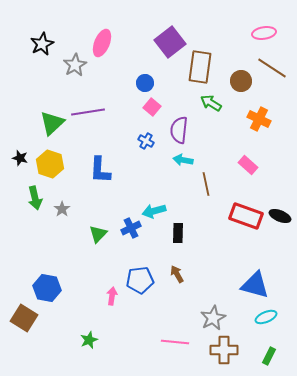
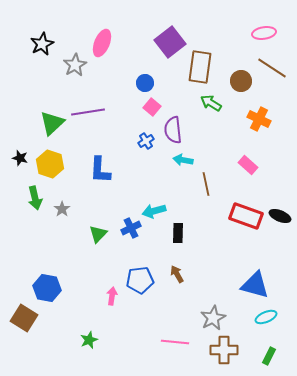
purple semicircle at (179, 130): moved 6 px left; rotated 12 degrees counterclockwise
blue cross at (146, 141): rotated 28 degrees clockwise
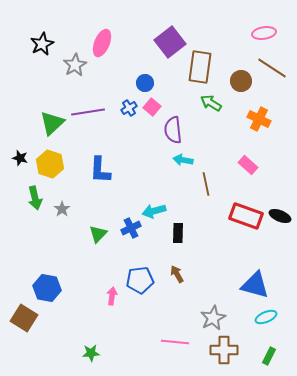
blue cross at (146, 141): moved 17 px left, 33 px up
green star at (89, 340): moved 2 px right, 13 px down; rotated 18 degrees clockwise
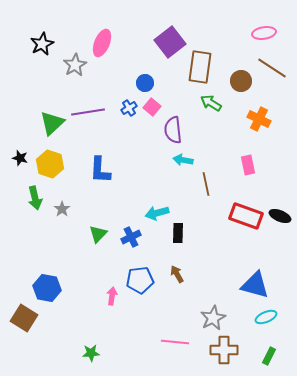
pink rectangle at (248, 165): rotated 36 degrees clockwise
cyan arrow at (154, 211): moved 3 px right, 2 px down
blue cross at (131, 228): moved 9 px down
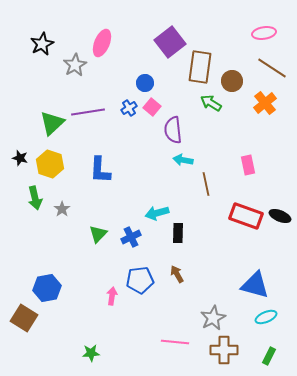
brown circle at (241, 81): moved 9 px left
orange cross at (259, 119): moved 6 px right, 16 px up; rotated 25 degrees clockwise
blue hexagon at (47, 288): rotated 20 degrees counterclockwise
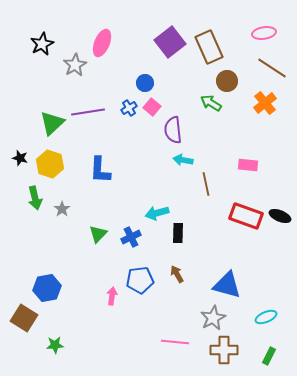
brown rectangle at (200, 67): moved 9 px right, 20 px up; rotated 32 degrees counterclockwise
brown circle at (232, 81): moved 5 px left
pink rectangle at (248, 165): rotated 72 degrees counterclockwise
blue triangle at (255, 285): moved 28 px left
green star at (91, 353): moved 36 px left, 8 px up
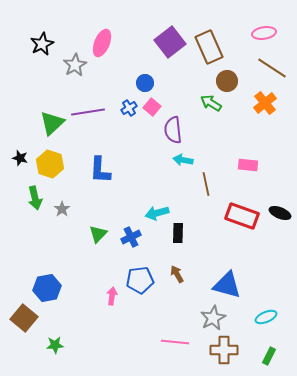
red rectangle at (246, 216): moved 4 px left
black ellipse at (280, 216): moved 3 px up
brown square at (24, 318): rotated 8 degrees clockwise
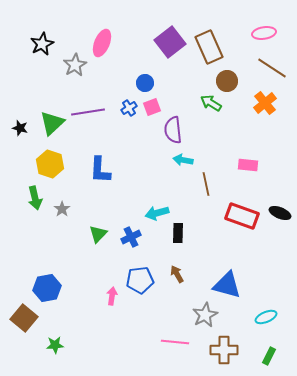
pink square at (152, 107): rotated 30 degrees clockwise
black star at (20, 158): moved 30 px up
gray star at (213, 318): moved 8 px left, 3 px up
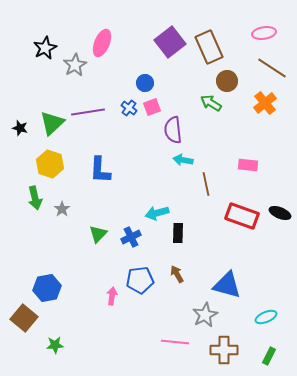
black star at (42, 44): moved 3 px right, 4 px down
blue cross at (129, 108): rotated 21 degrees counterclockwise
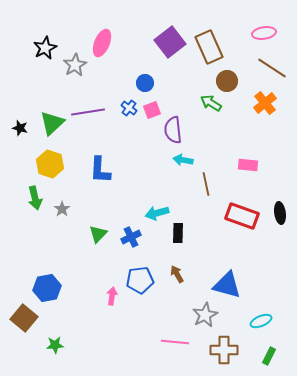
pink square at (152, 107): moved 3 px down
black ellipse at (280, 213): rotated 60 degrees clockwise
cyan ellipse at (266, 317): moved 5 px left, 4 px down
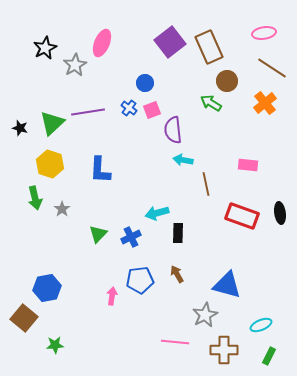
cyan ellipse at (261, 321): moved 4 px down
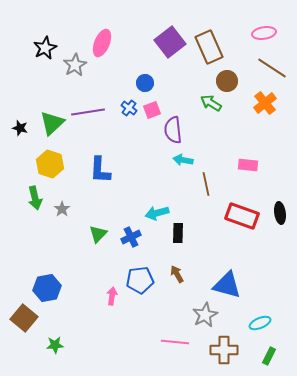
cyan ellipse at (261, 325): moved 1 px left, 2 px up
